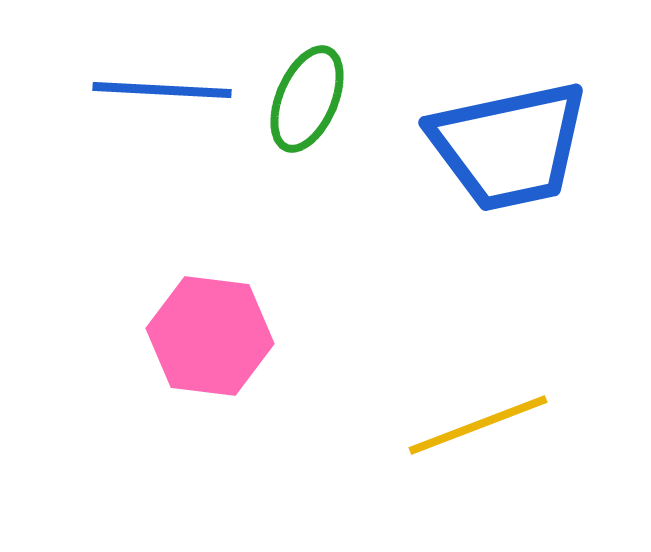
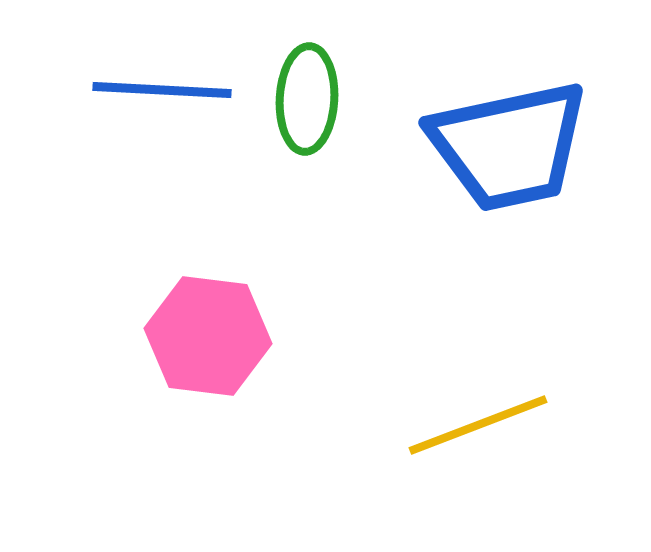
green ellipse: rotated 20 degrees counterclockwise
pink hexagon: moved 2 px left
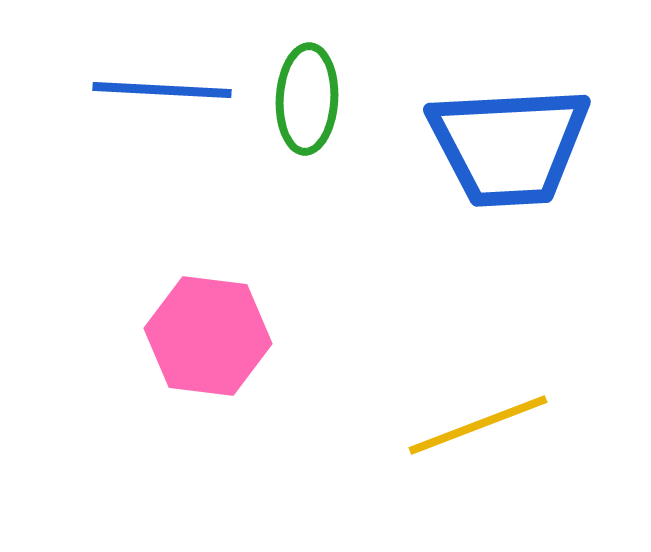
blue trapezoid: rotated 9 degrees clockwise
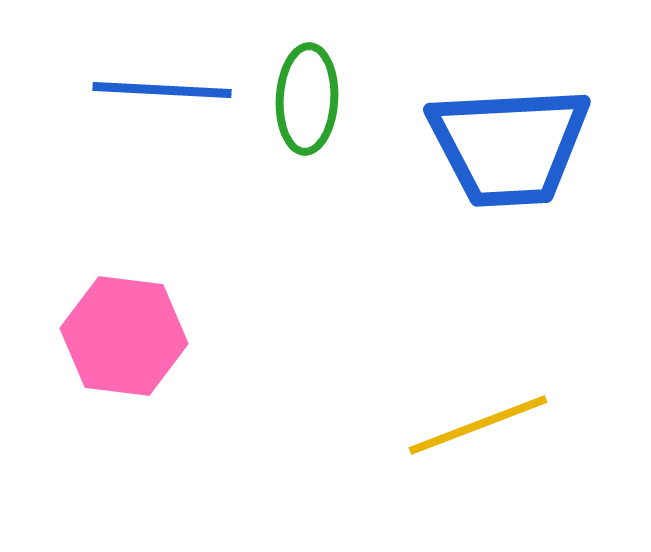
pink hexagon: moved 84 px left
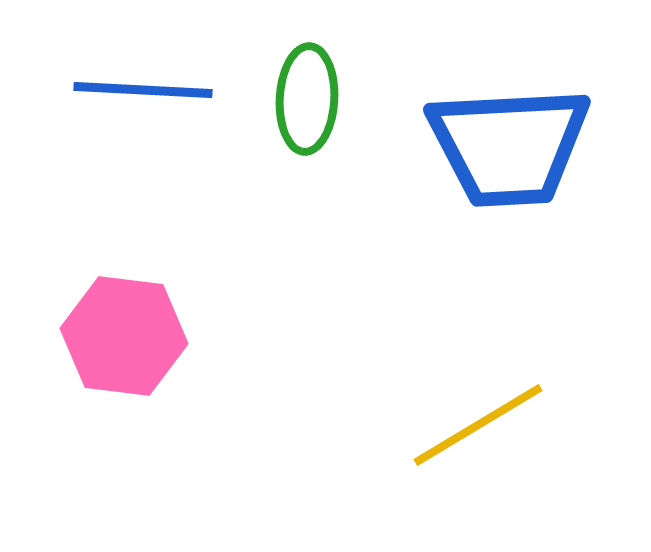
blue line: moved 19 px left
yellow line: rotated 10 degrees counterclockwise
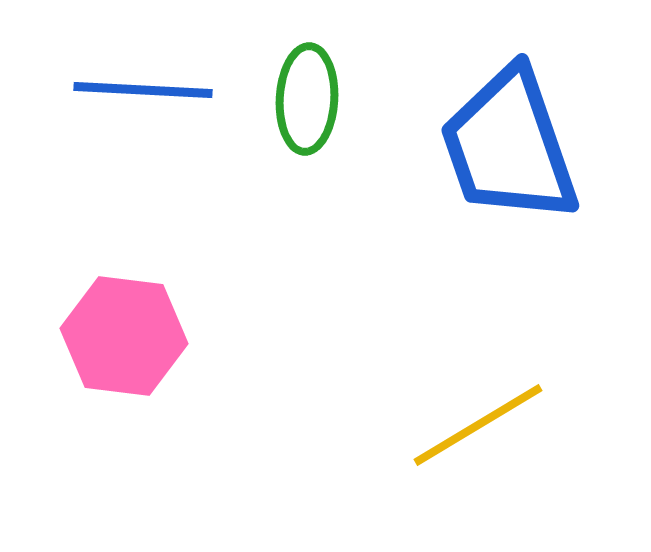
blue trapezoid: rotated 74 degrees clockwise
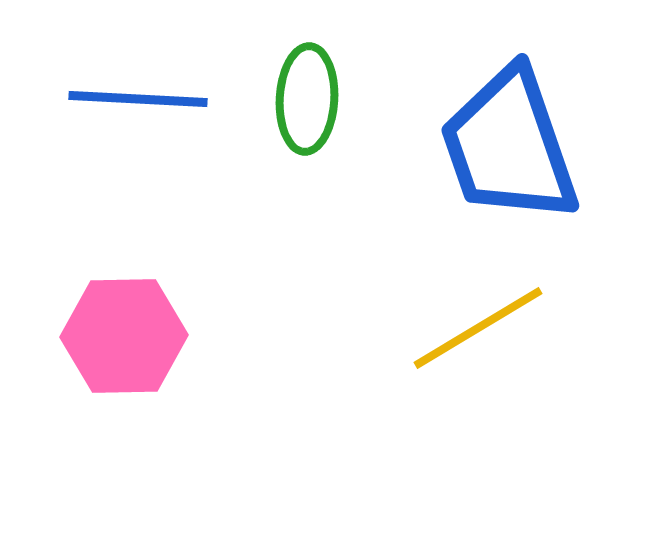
blue line: moved 5 px left, 9 px down
pink hexagon: rotated 8 degrees counterclockwise
yellow line: moved 97 px up
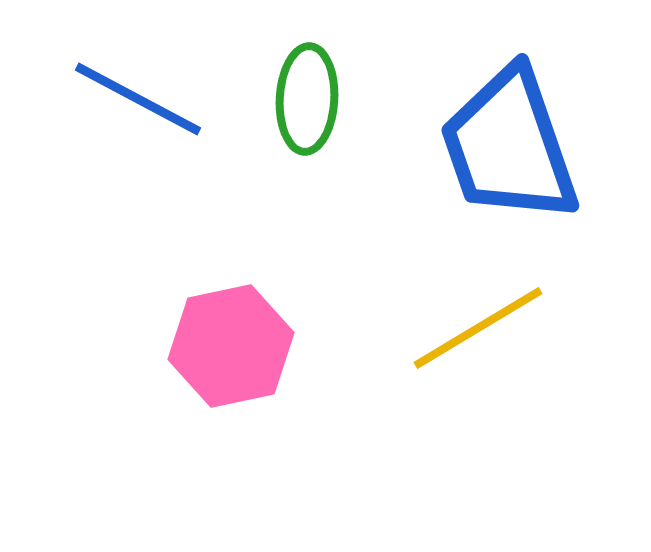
blue line: rotated 25 degrees clockwise
pink hexagon: moved 107 px right, 10 px down; rotated 11 degrees counterclockwise
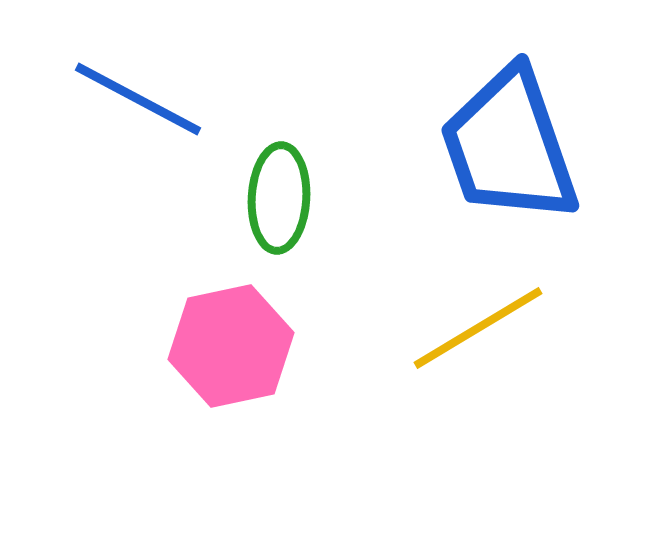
green ellipse: moved 28 px left, 99 px down
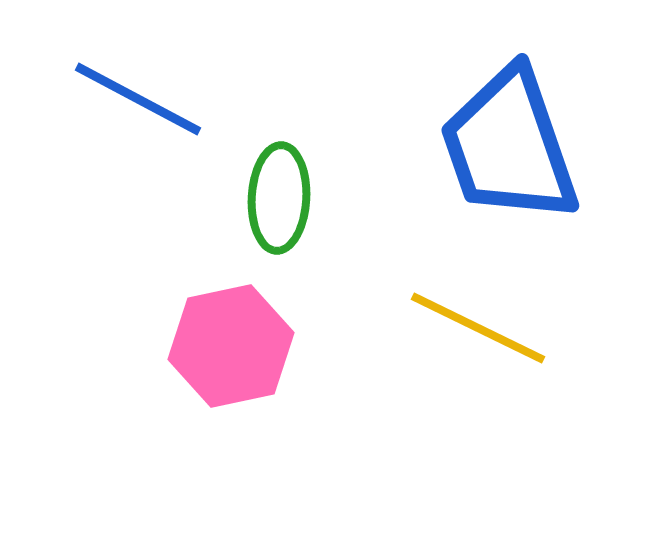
yellow line: rotated 57 degrees clockwise
